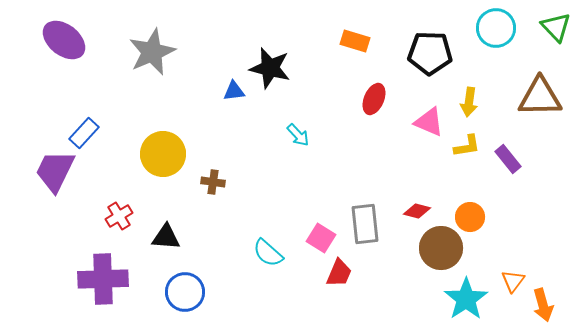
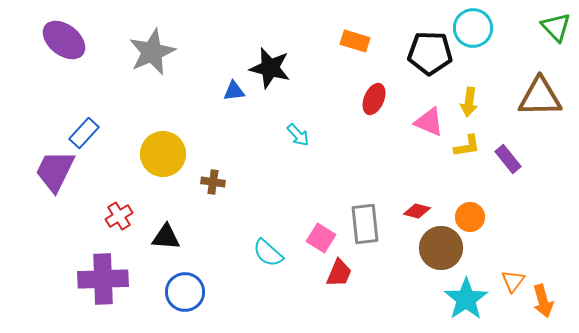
cyan circle: moved 23 px left
orange arrow: moved 4 px up
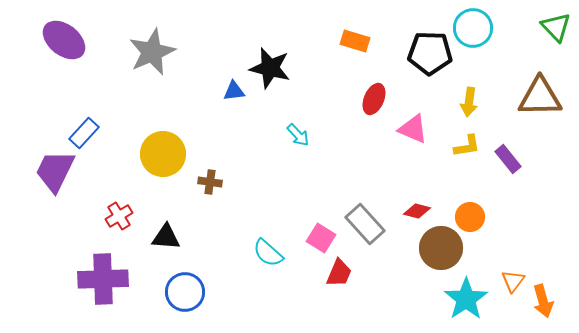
pink triangle: moved 16 px left, 7 px down
brown cross: moved 3 px left
gray rectangle: rotated 36 degrees counterclockwise
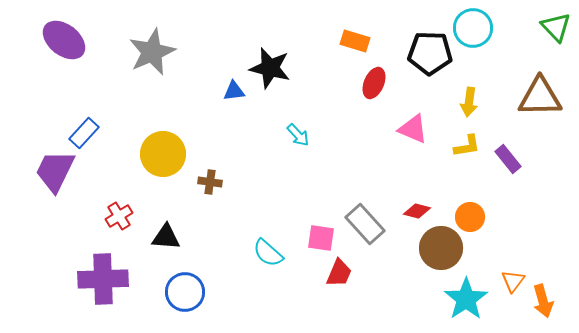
red ellipse: moved 16 px up
pink square: rotated 24 degrees counterclockwise
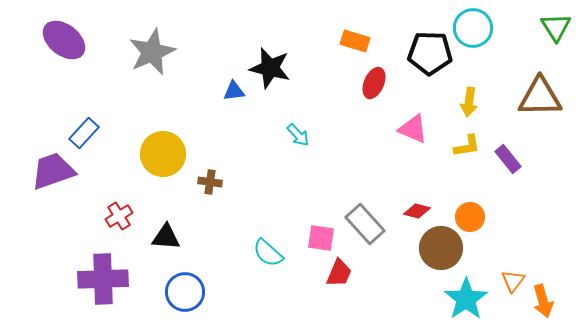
green triangle: rotated 12 degrees clockwise
purple trapezoid: moved 2 px left; rotated 45 degrees clockwise
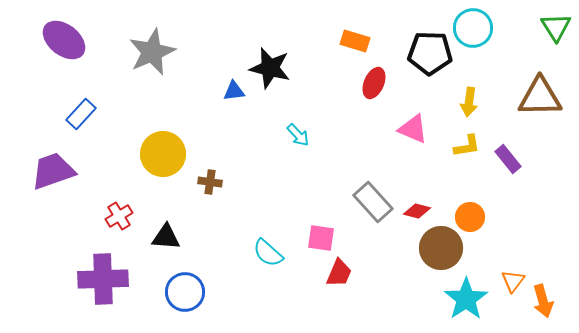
blue rectangle: moved 3 px left, 19 px up
gray rectangle: moved 8 px right, 22 px up
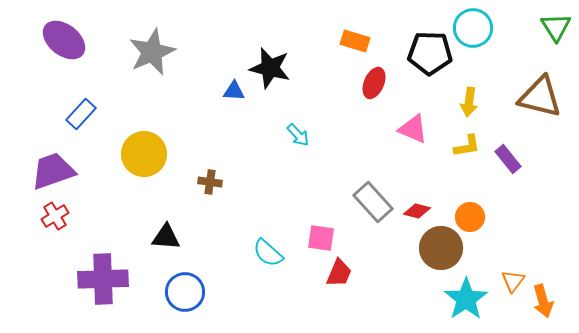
blue triangle: rotated 10 degrees clockwise
brown triangle: rotated 15 degrees clockwise
yellow circle: moved 19 px left
red cross: moved 64 px left
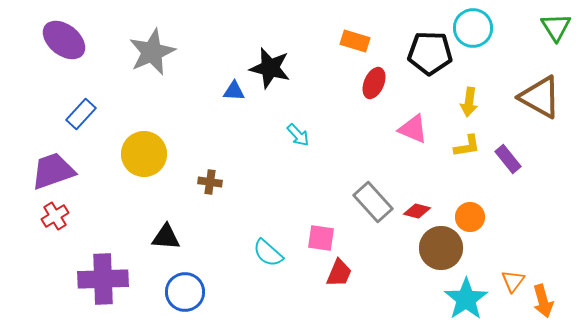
brown triangle: rotated 15 degrees clockwise
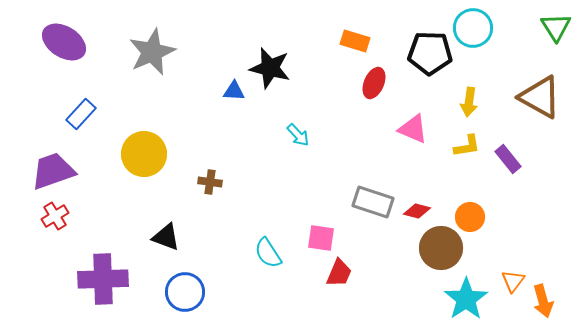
purple ellipse: moved 2 px down; rotated 6 degrees counterclockwise
gray rectangle: rotated 30 degrees counterclockwise
black triangle: rotated 16 degrees clockwise
cyan semicircle: rotated 16 degrees clockwise
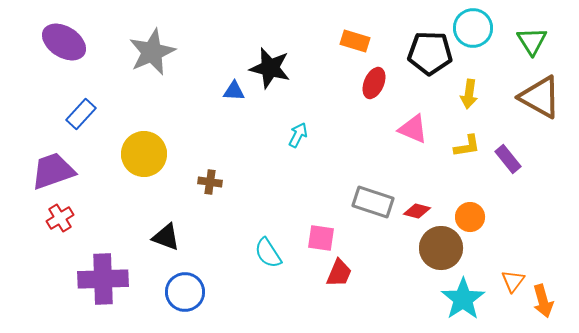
green triangle: moved 24 px left, 14 px down
yellow arrow: moved 8 px up
cyan arrow: rotated 110 degrees counterclockwise
red cross: moved 5 px right, 2 px down
cyan star: moved 3 px left
